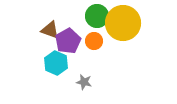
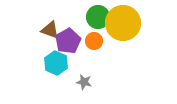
green circle: moved 1 px right, 1 px down
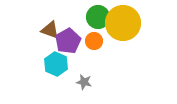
cyan hexagon: moved 1 px down
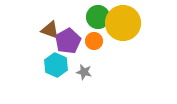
cyan hexagon: moved 1 px down
gray star: moved 10 px up
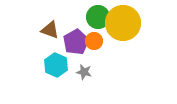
purple pentagon: moved 8 px right, 1 px down
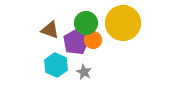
green circle: moved 12 px left, 6 px down
orange circle: moved 1 px left, 1 px up
gray star: rotated 14 degrees clockwise
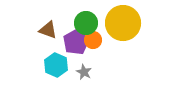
brown triangle: moved 2 px left
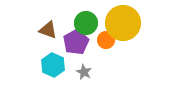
orange circle: moved 13 px right
cyan hexagon: moved 3 px left
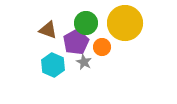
yellow circle: moved 2 px right
orange circle: moved 4 px left, 7 px down
gray star: moved 10 px up
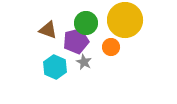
yellow circle: moved 3 px up
purple pentagon: moved 1 px up; rotated 15 degrees clockwise
orange circle: moved 9 px right
cyan hexagon: moved 2 px right, 2 px down
